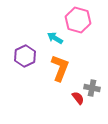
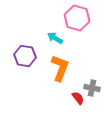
pink hexagon: moved 1 px left, 2 px up
purple hexagon: rotated 25 degrees counterclockwise
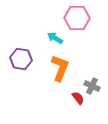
pink hexagon: rotated 15 degrees counterclockwise
purple hexagon: moved 4 px left, 3 px down
gray cross: moved 2 px up; rotated 14 degrees clockwise
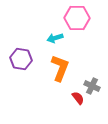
cyan arrow: rotated 49 degrees counterclockwise
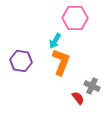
pink hexagon: moved 2 px left
cyan arrow: moved 3 px down; rotated 42 degrees counterclockwise
purple hexagon: moved 2 px down
orange L-shape: moved 1 px right, 6 px up
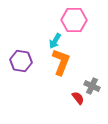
pink hexagon: moved 1 px left, 2 px down
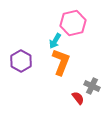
pink hexagon: moved 1 px left, 3 px down; rotated 15 degrees counterclockwise
purple hexagon: rotated 20 degrees clockwise
